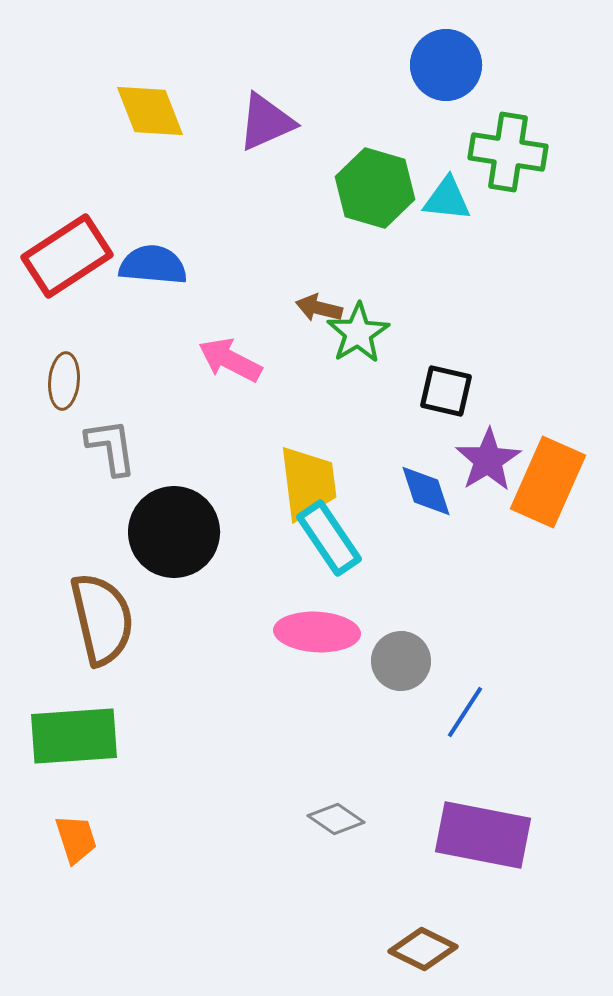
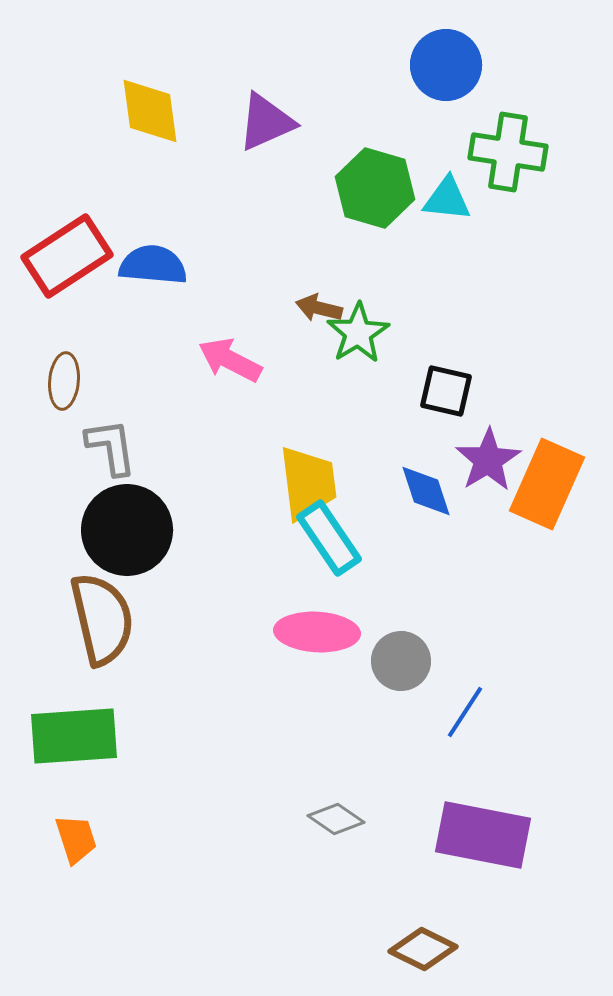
yellow diamond: rotated 14 degrees clockwise
orange rectangle: moved 1 px left, 2 px down
black circle: moved 47 px left, 2 px up
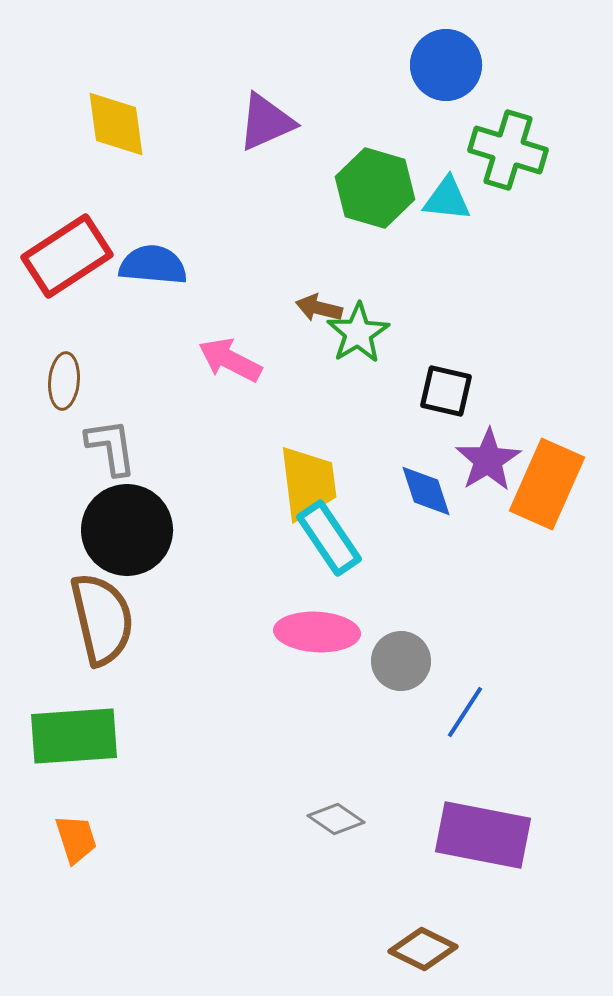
yellow diamond: moved 34 px left, 13 px down
green cross: moved 2 px up; rotated 8 degrees clockwise
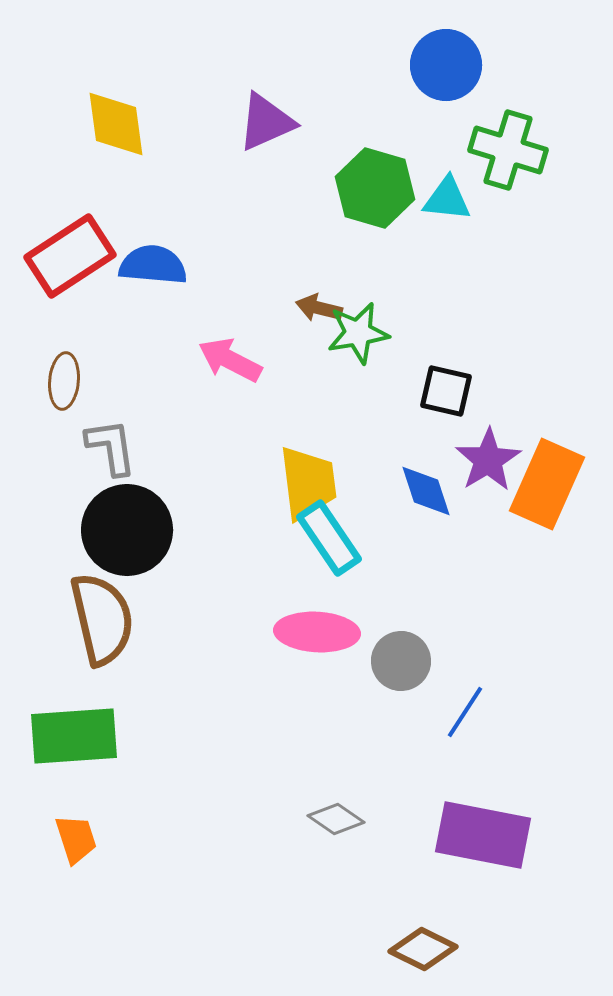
red rectangle: moved 3 px right
green star: rotated 22 degrees clockwise
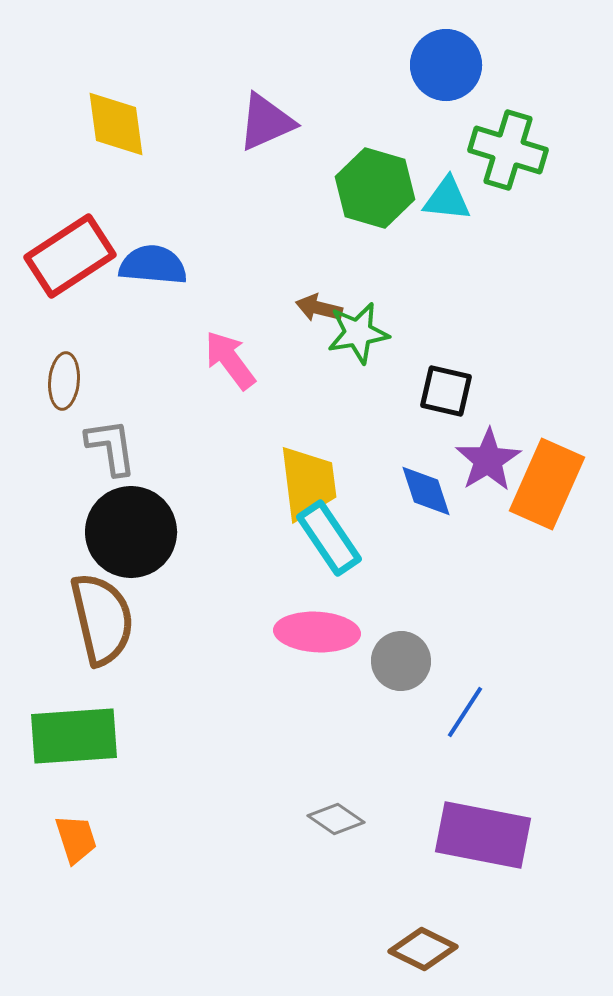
pink arrow: rotated 26 degrees clockwise
black circle: moved 4 px right, 2 px down
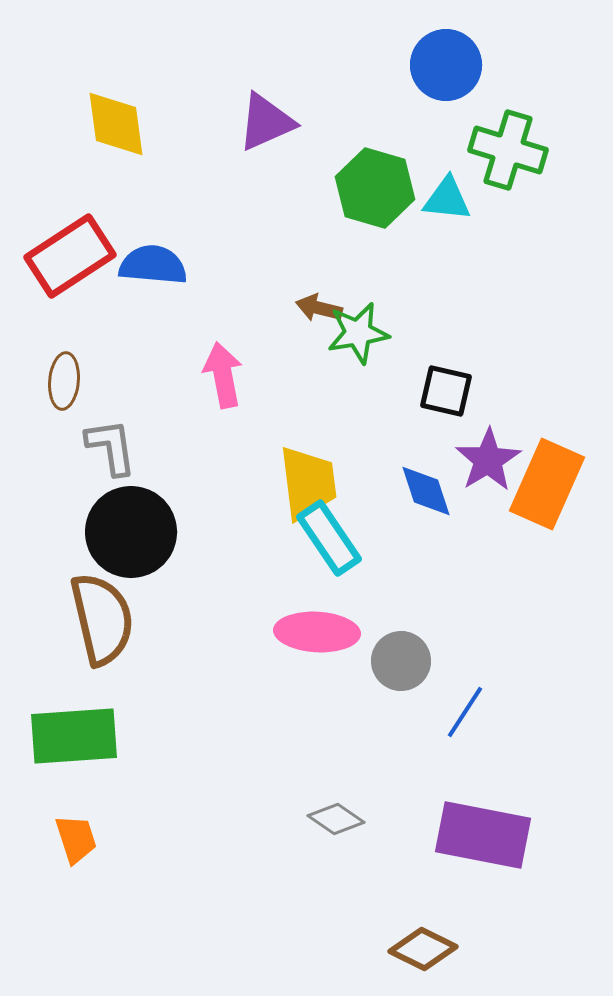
pink arrow: moved 7 px left, 15 px down; rotated 26 degrees clockwise
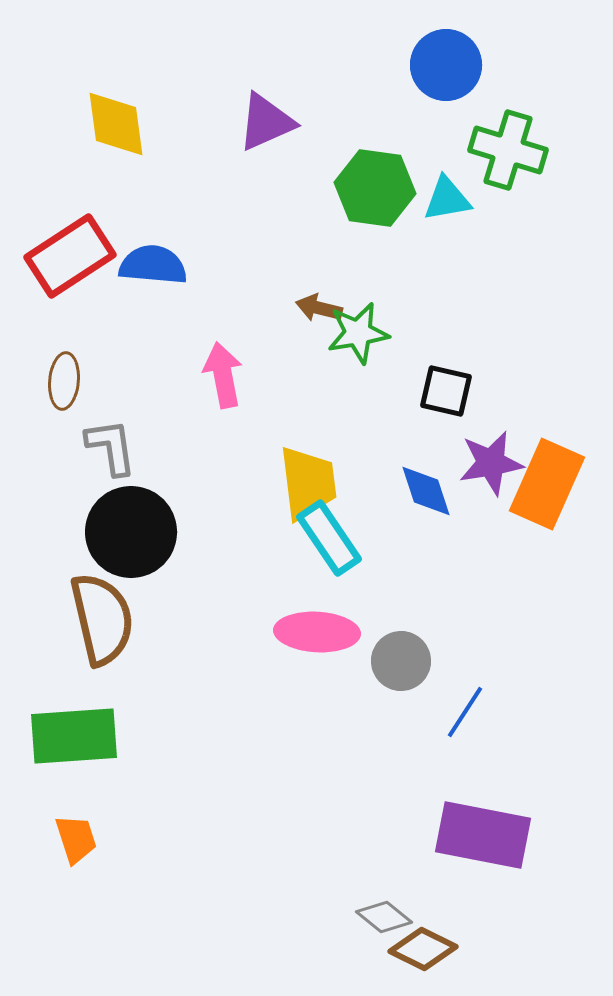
green hexagon: rotated 8 degrees counterclockwise
cyan triangle: rotated 16 degrees counterclockwise
purple star: moved 3 px right, 3 px down; rotated 22 degrees clockwise
gray diamond: moved 48 px right, 98 px down; rotated 4 degrees clockwise
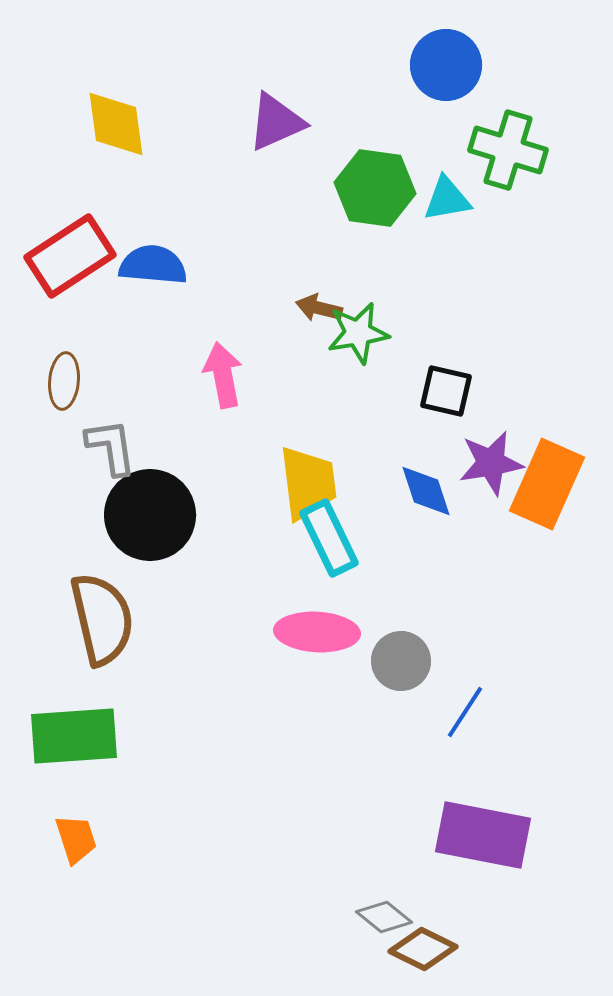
purple triangle: moved 10 px right
black circle: moved 19 px right, 17 px up
cyan rectangle: rotated 8 degrees clockwise
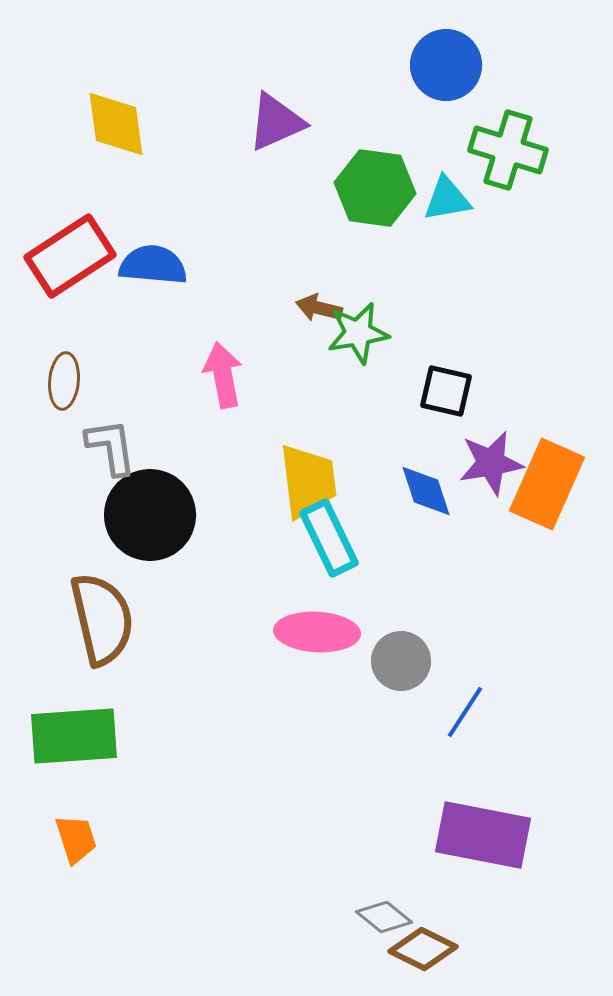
yellow trapezoid: moved 2 px up
